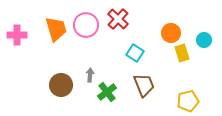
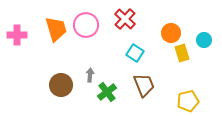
red cross: moved 7 px right
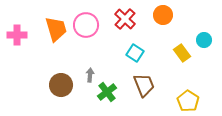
orange circle: moved 8 px left, 18 px up
yellow rectangle: rotated 18 degrees counterclockwise
yellow pentagon: rotated 25 degrees counterclockwise
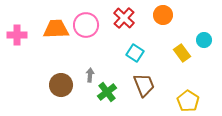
red cross: moved 1 px left, 1 px up
orange trapezoid: rotated 76 degrees counterclockwise
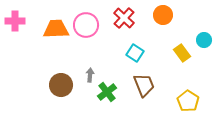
pink cross: moved 2 px left, 14 px up
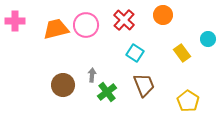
red cross: moved 2 px down
orange trapezoid: rotated 12 degrees counterclockwise
cyan circle: moved 4 px right, 1 px up
gray arrow: moved 2 px right
brown circle: moved 2 px right
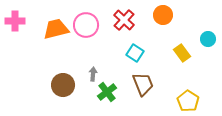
gray arrow: moved 1 px right, 1 px up
brown trapezoid: moved 1 px left, 1 px up
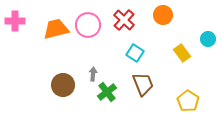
pink circle: moved 2 px right
